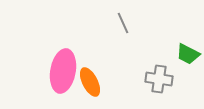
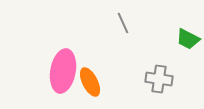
green trapezoid: moved 15 px up
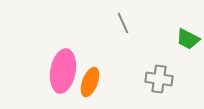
orange ellipse: rotated 48 degrees clockwise
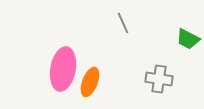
pink ellipse: moved 2 px up
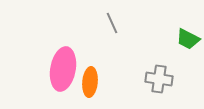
gray line: moved 11 px left
orange ellipse: rotated 16 degrees counterclockwise
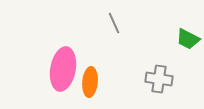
gray line: moved 2 px right
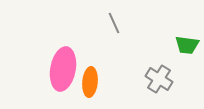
green trapezoid: moved 1 px left, 6 px down; rotated 20 degrees counterclockwise
gray cross: rotated 24 degrees clockwise
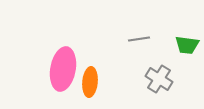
gray line: moved 25 px right, 16 px down; rotated 75 degrees counterclockwise
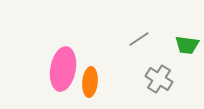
gray line: rotated 25 degrees counterclockwise
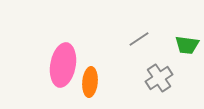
pink ellipse: moved 4 px up
gray cross: moved 1 px up; rotated 24 degrees clockwise
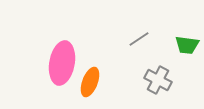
pink ellipse: moved 1 px left, 2 px up
gray cross: moved 1 px left, 2 px down; rotated 28 degrees counterclockwise
orange ellipse: rotated 16 degrees clockwise
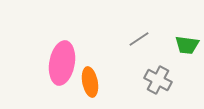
orange ellipse: rotated 32 degrees counterclockwise
